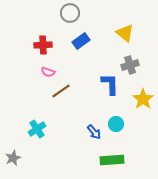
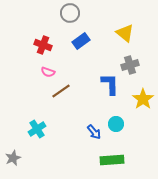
red cross: rotated 24 degrees clockwise
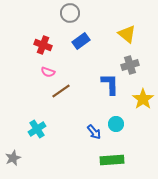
yellow triangle: moved 2 px right, 1 px down
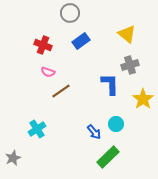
green rectangle: moved 4 px left, 3 px up; rotated 40 degrees counterclockwise
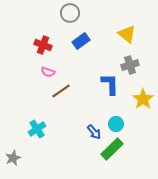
green rectangle: moved 4 px right, 8 px up
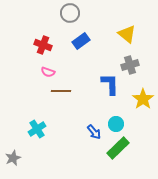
brown line: rotated 36 degrees clockwise
green rectangle: moved 6 px right, 1 px up
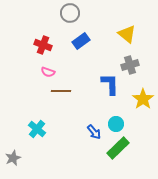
cyan cross: rotated 18 degrees counterclockwise
